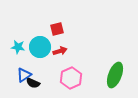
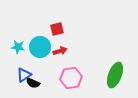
pink hexagon: rotated 15 degrees clockwise
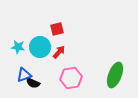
red arrow: moved 1 px left, 1 px down; rotated 32 degrees counterclockwise
blue triangle: rotated 14 degrees clockwise
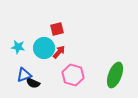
cyan circle: moved 4 px right, 1 px down
pink hexagon: moved 2 px right, 3 px up; rotated 25 degrees clockwise
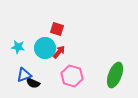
red square: rotated 32 degrees clockwise
cyan circle: moved 1 px right
pink hexagon: moved 1 px left, 1 px down
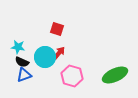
cyan circle: moved 9 px down
red arrow: moved 1 px down
green ellipse: rotated 45 degrees clockwise
black semicircle: moved 11 px left, 21 px up
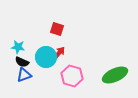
cyan circle: moved 1 px right
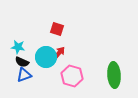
green ellipse: moved 1 px left; rotated 70 degrees counterclockwise
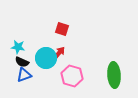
red square: moved 5 px right
cyan circle: moved 1 px down
